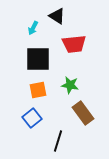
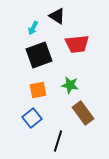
red trapezoid: moved 3 px right
black square: moved 1 px right, 4 px up; rotated 20 degrees counterclockwise
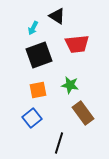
black line: moved 1 px right, 2 px down
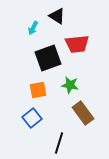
black square: moved 9 px right, 3 px down
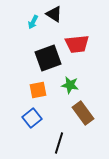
black triangle: moved 3 px left, 2 px up
cyan arrow: moved 6 px up
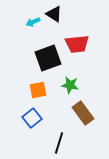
cyan arrow: rotated 40 degrees clockwise
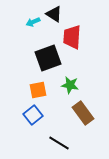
red trapezoid: moved 5 px left, 7 px up; rotated 100 degrees clockwise
blue square: moved 1 px right, 3 px up
black line: rotated 75 degrees counterclockwise
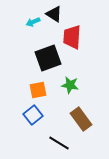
brown rectangle: moved 2 px left, 6 px down
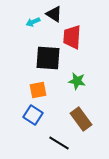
black square: rotated 24 degrees clockwise
green star: moved 7 px right, 4 px up
blue square: rotated 18 degrees counterclockwise
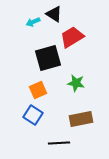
red trapezoid: rotated 55 degrees clockwise
black square: rotated 20 degrees counterclockwise
green star: moved 1 px left, 2 px down
orange square: rotated 12 degrees counterclockwise
brown rectangle: rotated 65 degrees counterclockwise
black line: rotated 35 degrees counterclockwise
